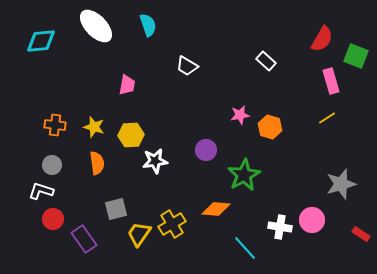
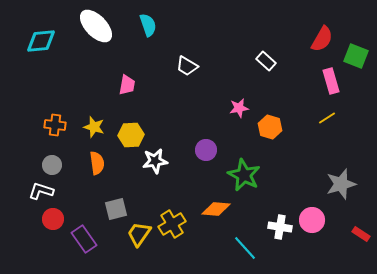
pink star: moved 1 px left, 7 px up
green star: rotated 16 degrees counterclockwise
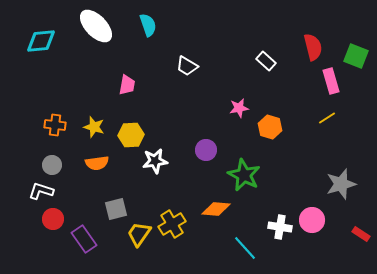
red semicircle: moved 9 px left, 8 px down; rotated 44 degrees counterclockwise
orange semicircle: rotated 90 degrees clockwise
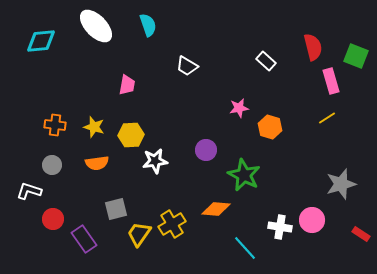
white L-shape: moved 12 px left
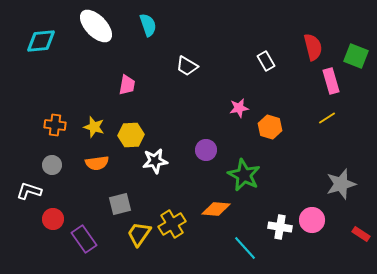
white rectangle: rotated 18 degrees clockwise
gray square: moved 4 px right, 5 px up
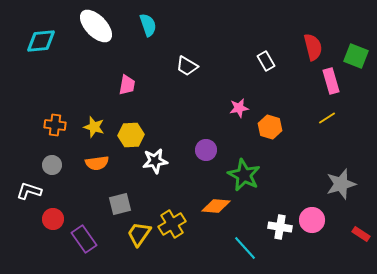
orange diamond: moved 3 px up
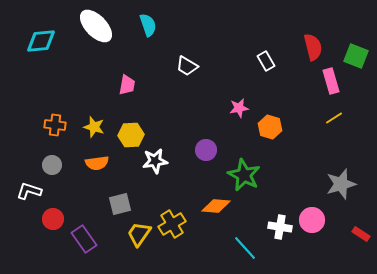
yellow line: moved 7 px right
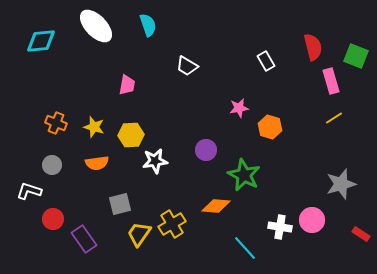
orange cross: moved 1 px right, 2 px up; rotated 15 degrees clockwise
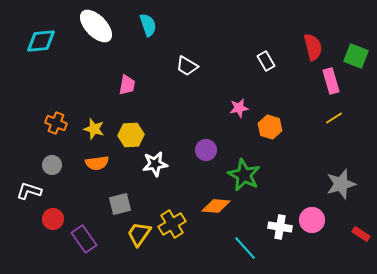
yellow star: moved 2 px down
white star: moved 3 px down
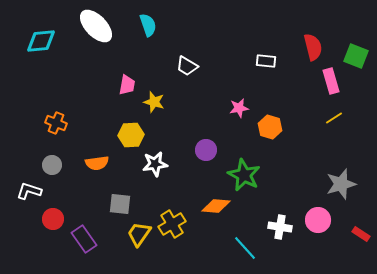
white rectangle: rotated 54 degrees counterclockwise
yellow star: moved 60 px right, 27 px up
gray square: rotated 20 degrees clockwise
pink circle: moved 6 px right
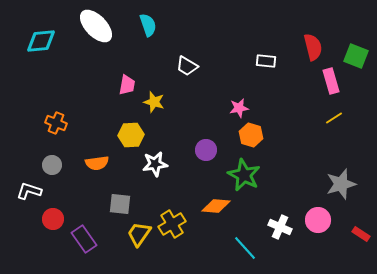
orange hexagon: moved 19 px left, 8 px down
white cross: rotated 15 degrees clockwise
